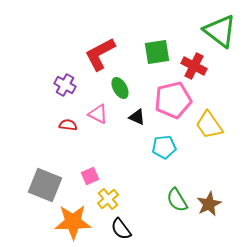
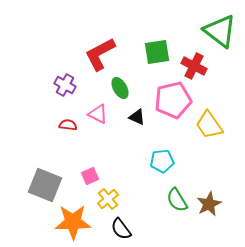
cyan pentagon: moved 2 px left, 14 px down
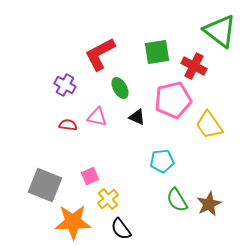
pink triangle: moved 1 px left, 3 px down; rotated 15 degrees counterclockwise
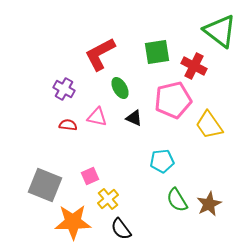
purple cross: moved 1 px left, 4 px down
black triangle: moved 3 px left, 1 px down
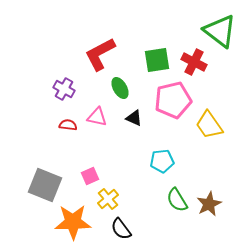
green square: moved 8 px down
red cross: moved 4 px up
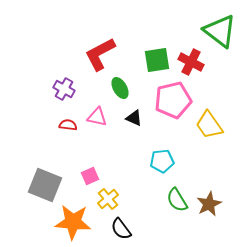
red cross: moved 3 px left
orange star: rotated 6 degrees clockwise
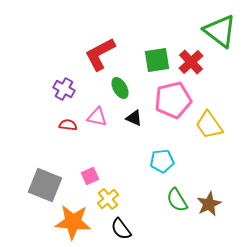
red cross: rotated 20 degrees clockwise
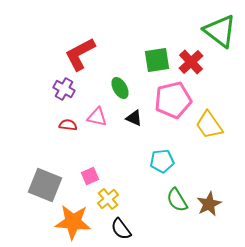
red L-shape: moved 20 px left
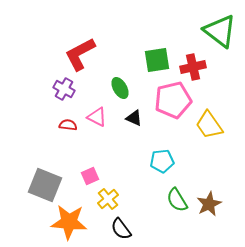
red cross: moved 2 px right, 5 px down; rotated 30 degrees clockwise
pink triangle: rotated 15 degrees clockwise
orange star: moved 4 px left
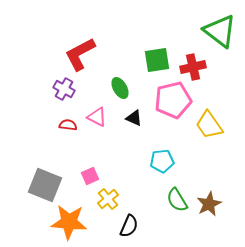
black semicircle: moved 8 px right, 3 px up; rotated 120 degrees counterclockwise
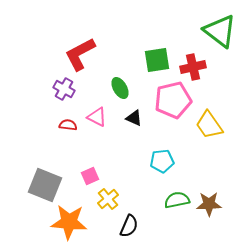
green semicircle: rotated 110 degrees clockwise
brown star: rotated 25 degrees clockwise
